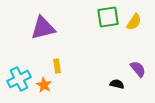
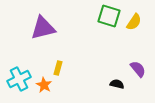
green square: moved 1 px right, 1 px up; rotated 25 degrees clockwise
yellow rectangle: moved 1 px right, 2 px down; rotated 24 degrees clockwise
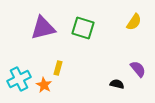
green square: moved 26 px left, 12 px down
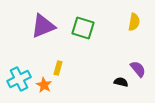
yellow semicircle: rotated 24 degrees counterclockwise
purple triangle: moved 2 px up; rotated 8 degrees counterclockwise
black semicircle: moved 4 px right, 2 px up
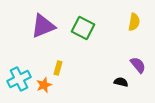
green square: rotated 10 degrees clockwise
purple semicircle: moved 4 px up
orange star: rotated 21 degrees clockwise
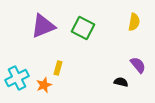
cyan cross: moved 2 px left, 1 px up
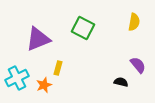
purple triangle: moved 5 px left, 13 px down
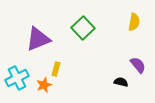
green square: rotated 20 degrees clockwise
yellow rectangle: moved 2 px left, 1 px down
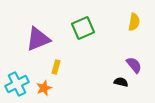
green square: rotated 20 degrees clockwise
purple semicircle: moved 4 px left
yellow rectangle: moved 2 px up
cyan cross: moved 6 px down
orange star: moved 3 px down
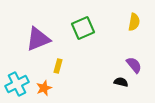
yellow rectangle: moved 2 px right, 1 px up
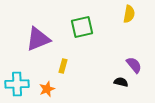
yellow semicircle: moved 5 px left, 8 px up
green square: moved 1 px left, 1 px up; rotated 10 degrees clockwise
yellow rectangle: moved 5 px right
cyan cross: rotated 25 degrees clockwise
orange star: moved 3 px right, 1 px down
